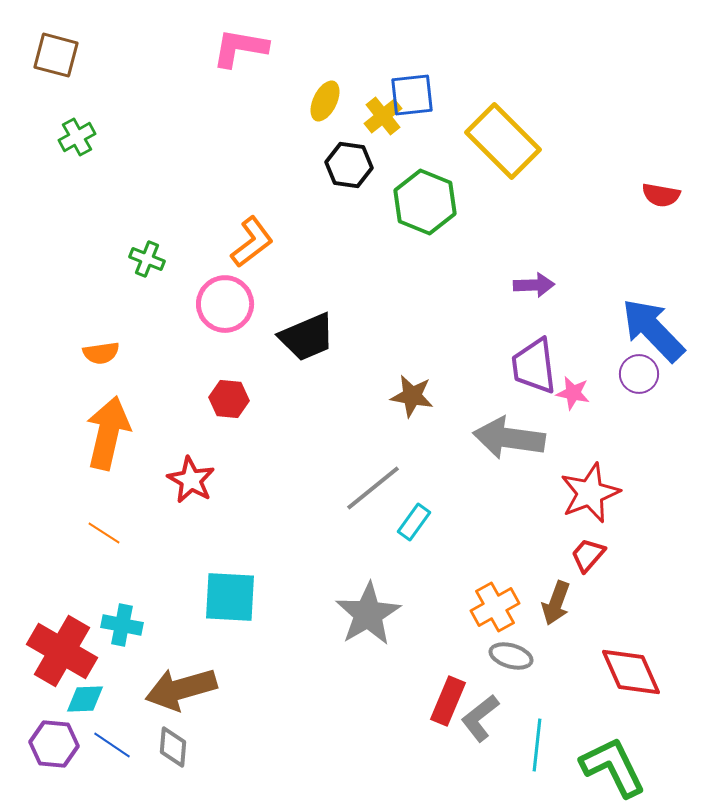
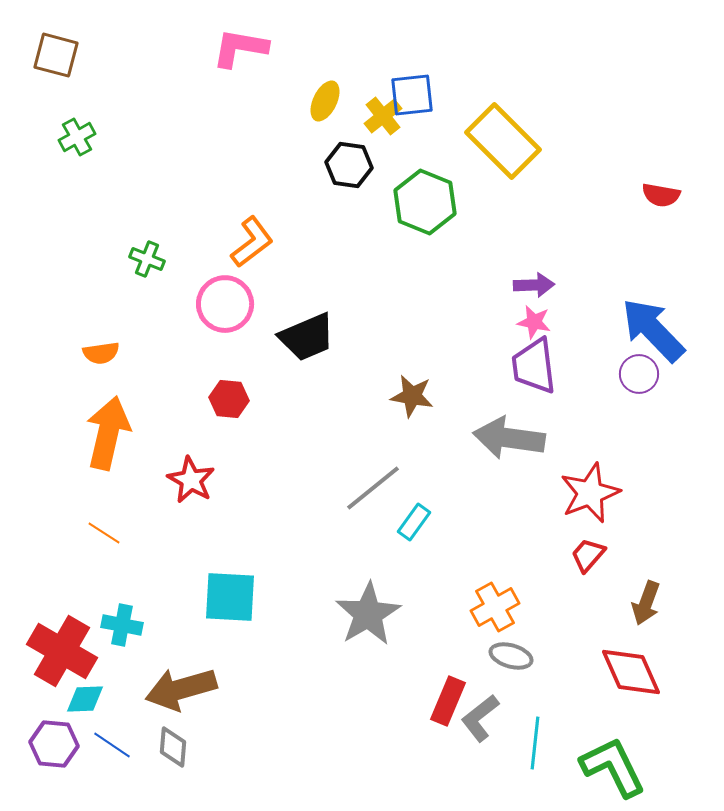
pink star at (573, 393): moved 39 px left, 71 px up
brown arrow at (556, 603): moved 90 px right
cyan line at (537, 745): moved 2 px left, 2 px up
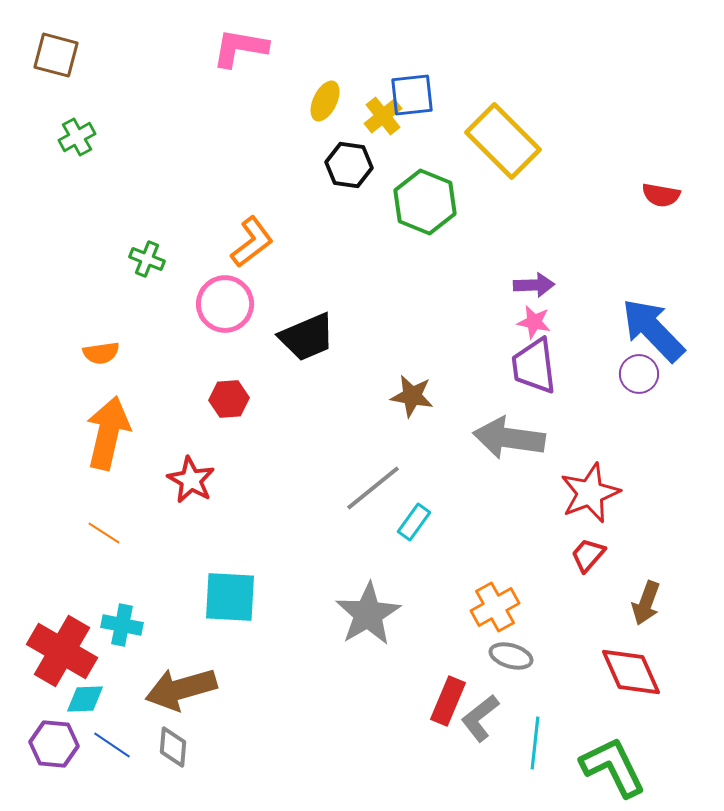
red hexagon at (229, 399): rotated 9 degrees counterclockwise
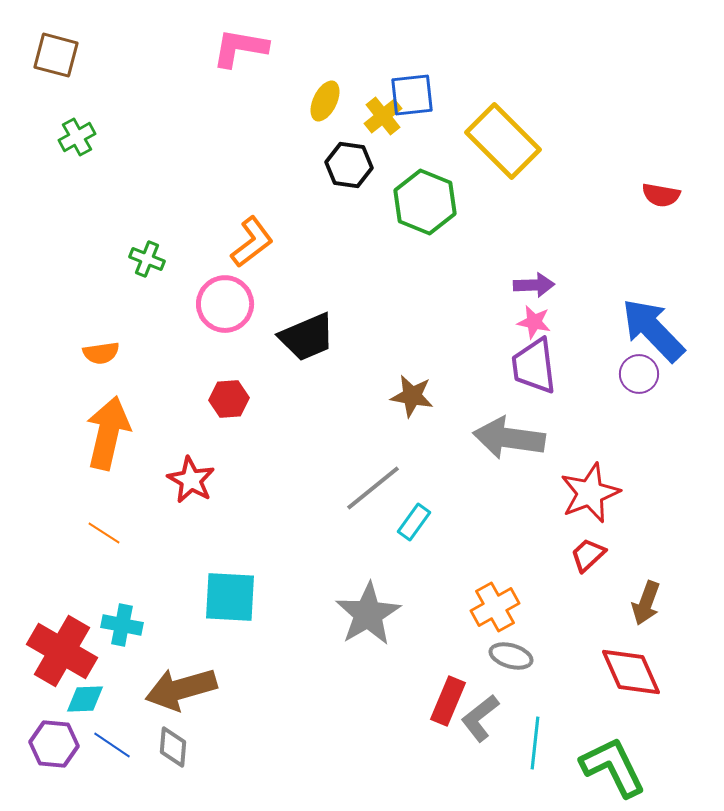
red trapezoid at (588, 555): rotated 6 degrees clockwise
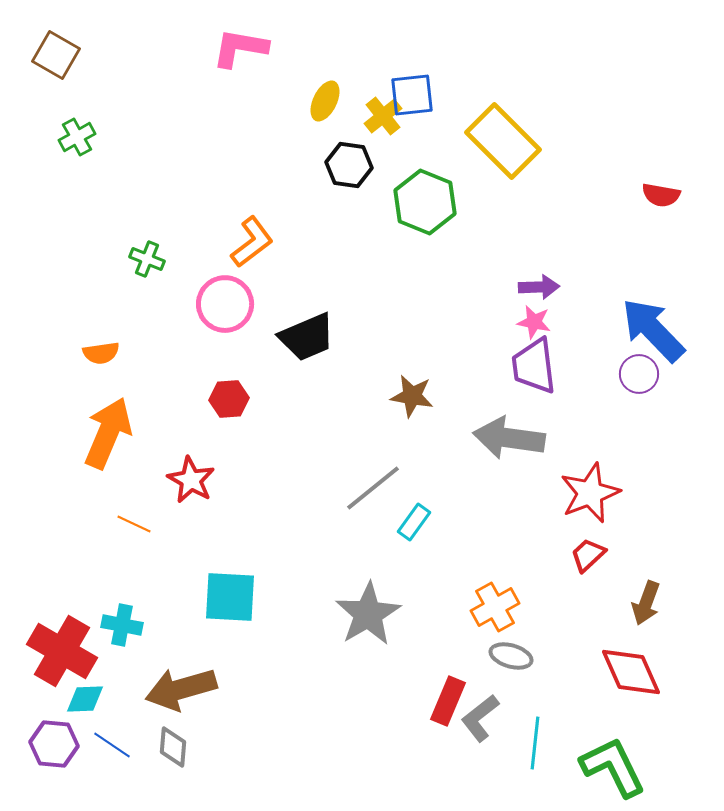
brown square at (56, 55): rotated 15 degrees clockwise
purple arrow at (534, 285): moved 5 px right, 2 px down
orange arrow at (108, 433): rotated 10 degrees clockwise
orange line at (104, 533): moved 30 px right, 9 px up; rotated 8 degrees counterclockwise
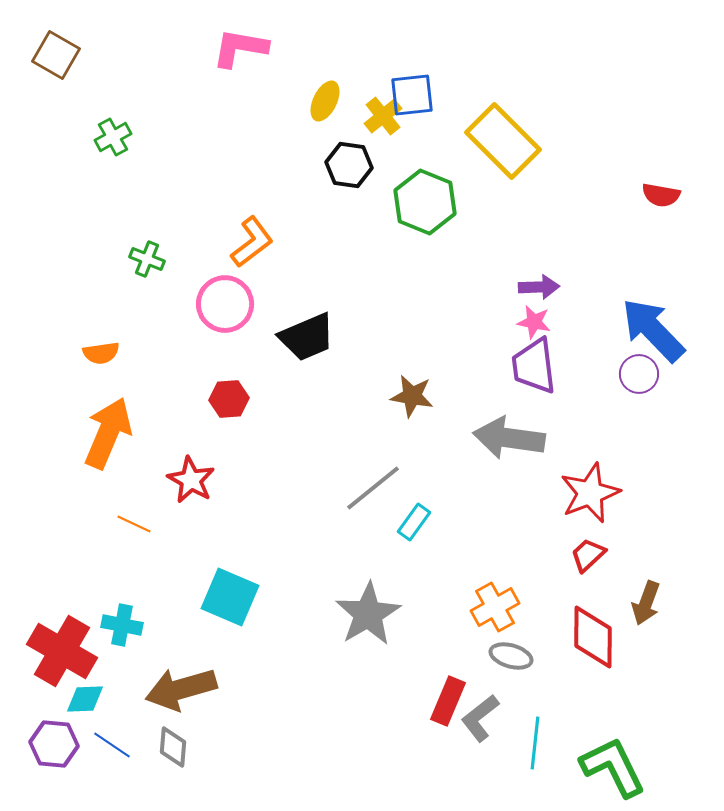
green cross at (77, 137): moved 36 px right
cyan square at (230, 597): rotated 20 degrees clockwise
red diamond at (631, 672): moved 38 px left, 35 px up; rotated 24 degrees clockwise
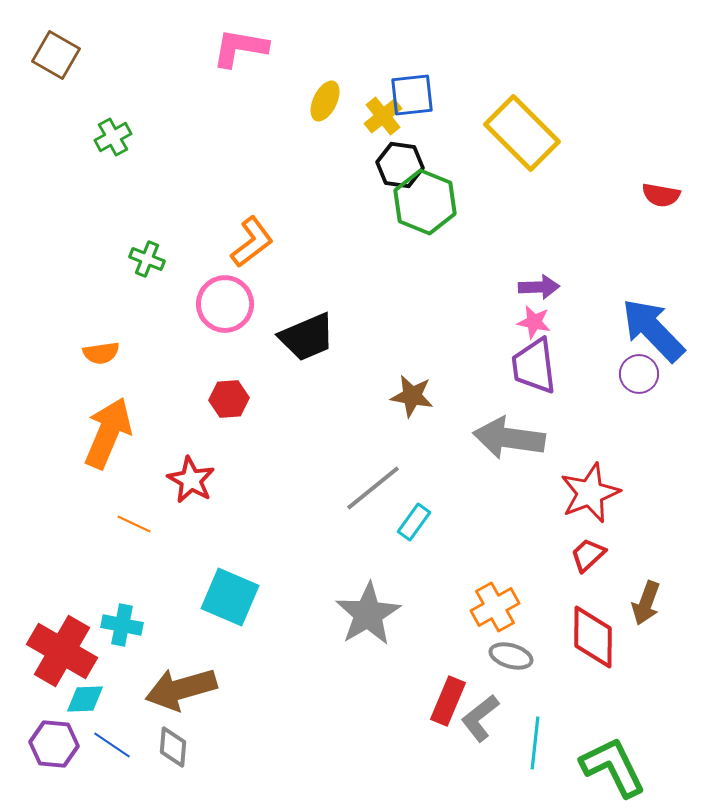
yellow rectangle at (503, 141): moved 19 px right, 8 px up
black hexagon at (349, 165): moved 51 px right
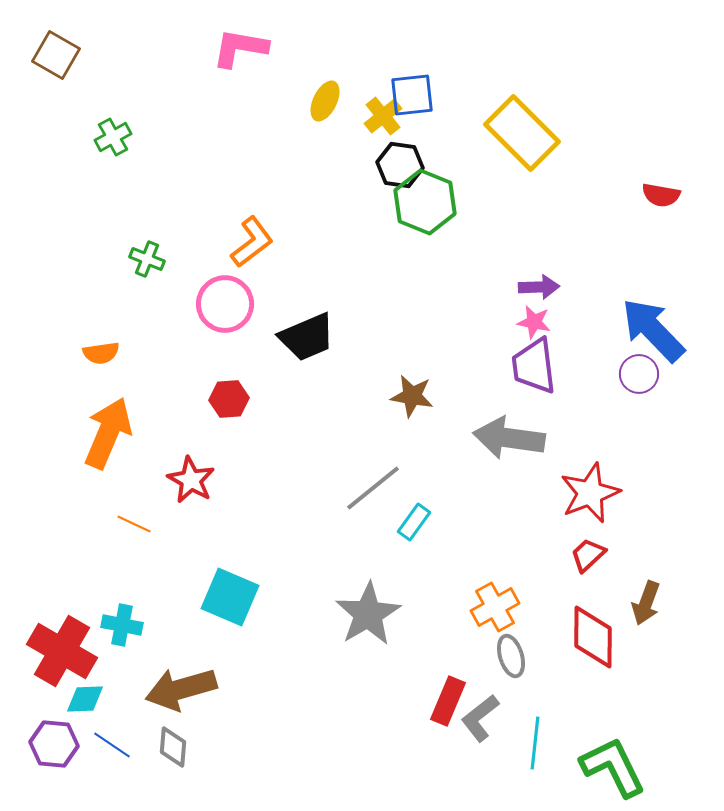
gray ellipse at (511, 656): rotated 57 degrees clockwise
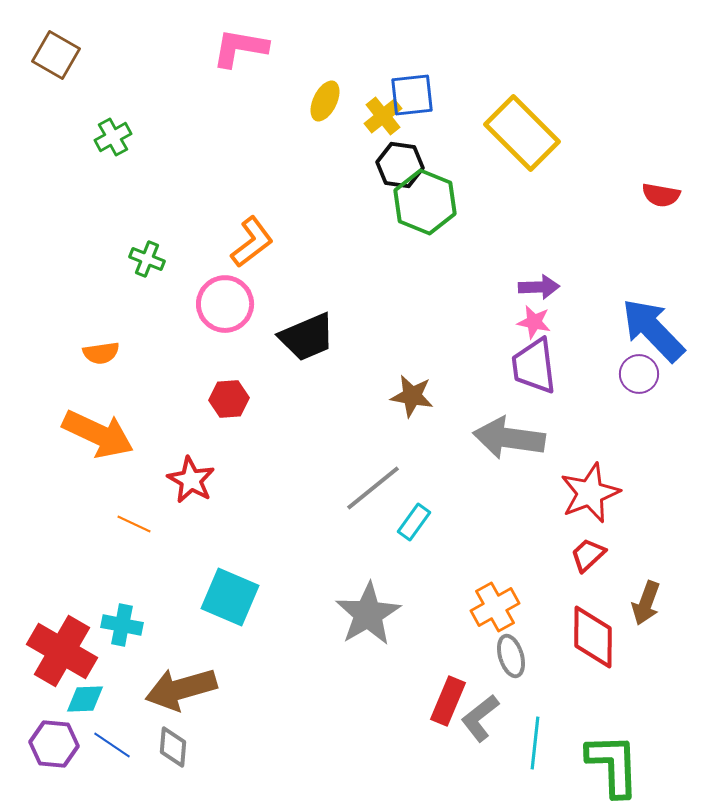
orange arrow at (108, 433): moved 10 px left, 1 px down; rotated 92 degrees clockwise
green L-shape at (613, 767): moved 2 px up; rotated 24 degrees clockwise
